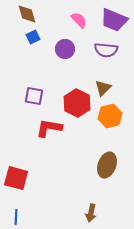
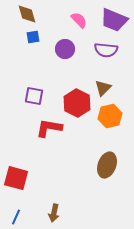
blue square: rotated 16 degrees clockwise
brown arrow: moved 37 px left
blue line: rotated 21 degrees clockwise
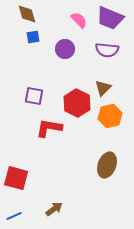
purple trapezoid: moved 4 px left, 2 px up
purple semicircle: moved 1 px right
brown arrow: moved 4 px up; rotated 138 degrees counterclockwise
blue line: moved 2 px left, 1 px up; rotated 42 degrees clockwise
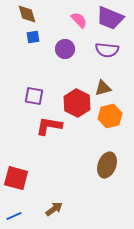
brown triangle: rotated 30 degrees clockwise
red L-shape: moved 2 px up
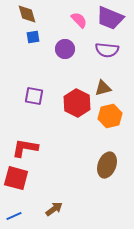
red L-shape: moved 24 px left, 22 px down
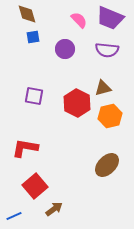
brown ellipse: rotated 25 degrees clockwise
red square: moved 19 px right, 8 px down; rotated 35 degrees clockwise
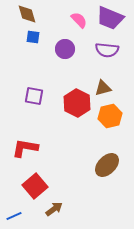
blue square: rotated 16 degrees clockwise
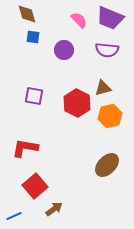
purple circle: moved 1 px left, 1 px down
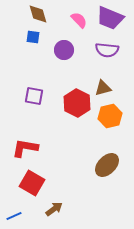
brown diamond: moved 11 px right
red square: moved 3 px left, 3 px up; rotated 20 degrees counterclockwise
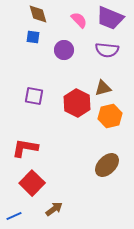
red square: rotated 15 degrees clockwise
